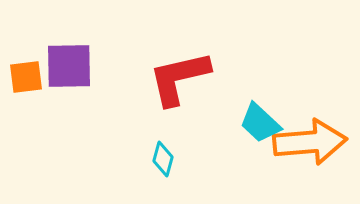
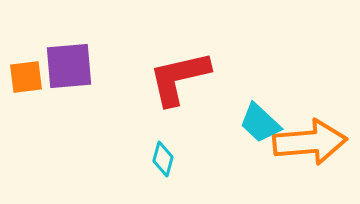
purple square: rotated 4 degrees counterclockwise
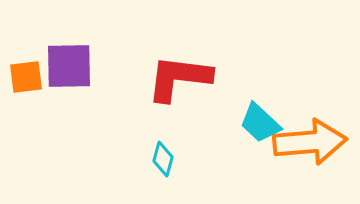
purple square: rotated 4 degrees clockwise
red L-shape: rotated 20 degrees clockwise
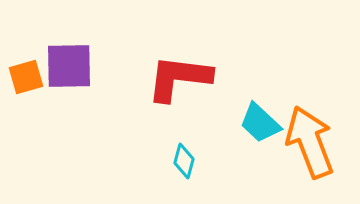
orange square: rotated 9 degrees counterclockwise
orange arrow: rotated 106 degrees counterclockwise
cyan diamond: moved 21 px right, 2 px down
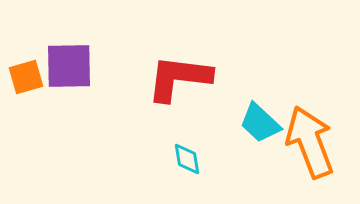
cyan diamond: moved 3 px right, 2 px up; rotated 24 degrees counterclockwise
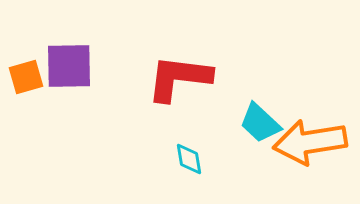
orange arrow: rotated 78 degrees counterclockwise
cyan diamond: moved 2 px right
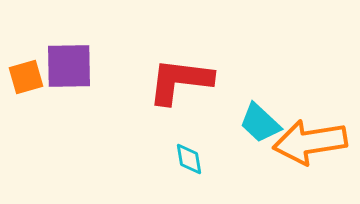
red L-shape: moved 1 px right, 3 px down
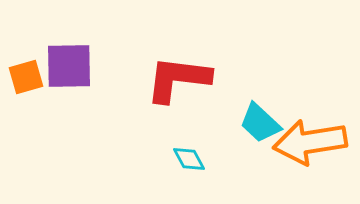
red L-shape: moved 2 px left, 2 px up
cyan diamond: rotated 20 degrees counterclockwise
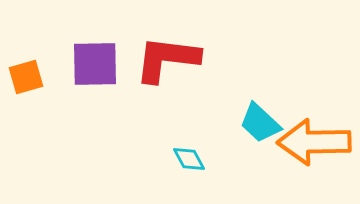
purple square: moved 26 px right, 2 px up
red L-shape: moved 11 px left, 20 px up
orange arrow: moved 4 px right; rotated 8 degrees clockwise
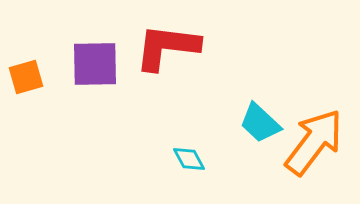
red L-shape: moved 12 px up
orange arrow: rotated 128 degrees clockwise
